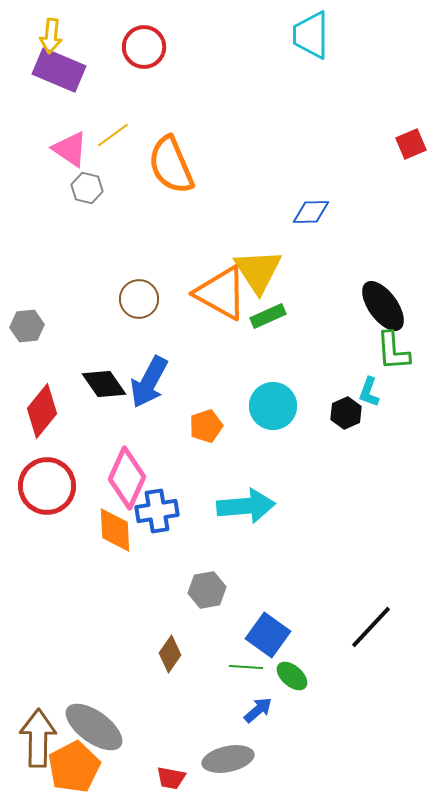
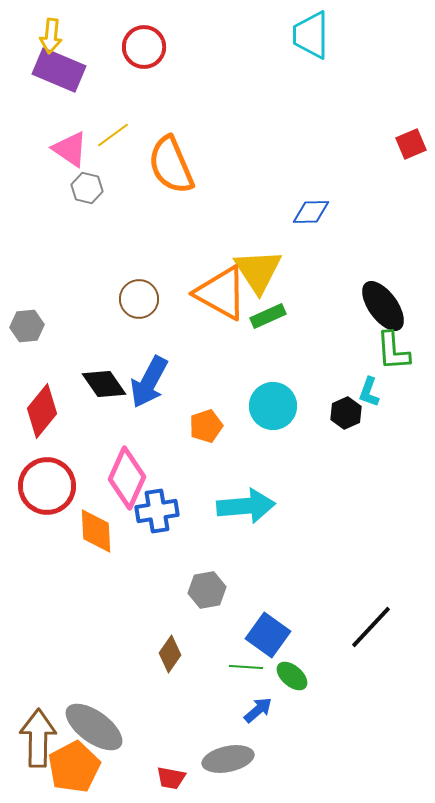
orange diamond at (115, 530): moved 19 px left, 1 px down
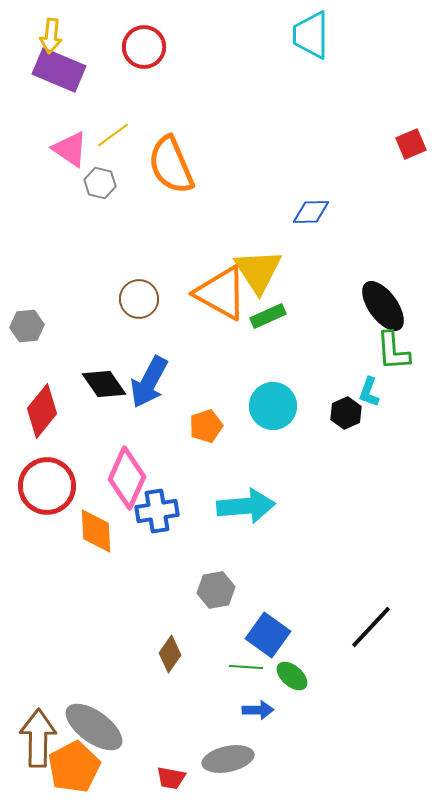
gray hexagon at (87, 188): moved 13 px right, 5 px up
gray hexagon at (207, 590): moved 9 px right
blue arrow at (258, 710): rotated 40 degrees clockwise
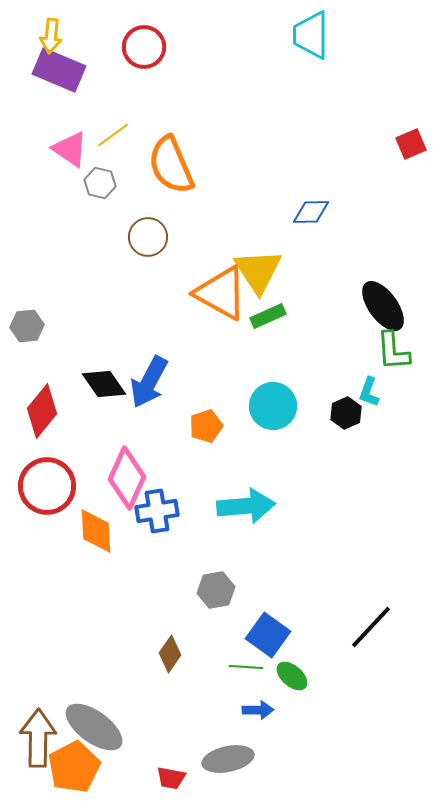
brown circle at (139, 299): moved 9 px right, 62 px up
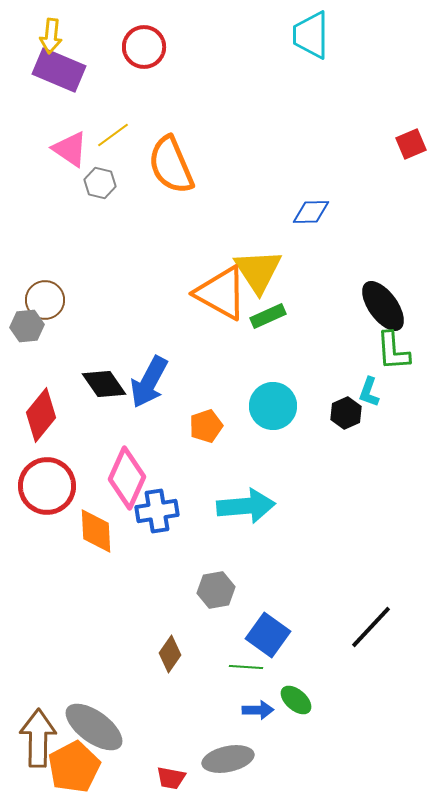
brown circle at (148, 237): moved 103 px left, 63 px down
red diamond at (42, 411): moved 1 px left, 4 px down
green ellipse at (292, 676): moved 4 px right, 24 px down
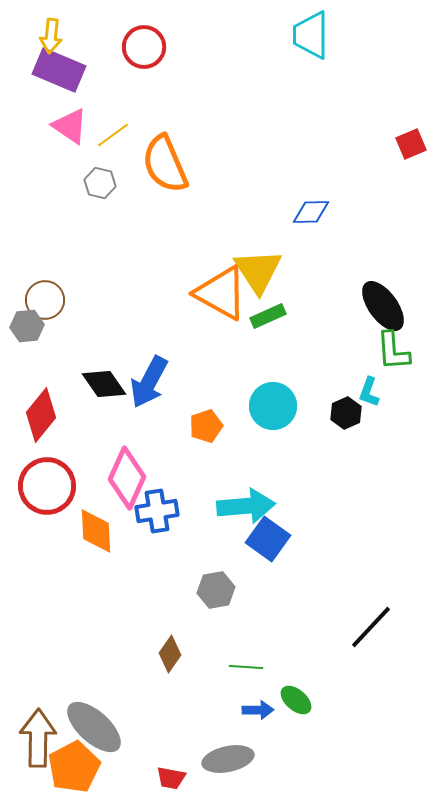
pink triangle at (70, 149): moved 23 px up
orange semicircle at (171, 165): moved 6 px left, 1 px up
blue square at (268, 635): moved 96 px up
gray ellipse at (94, 727): rotated 6 degrees clockwise
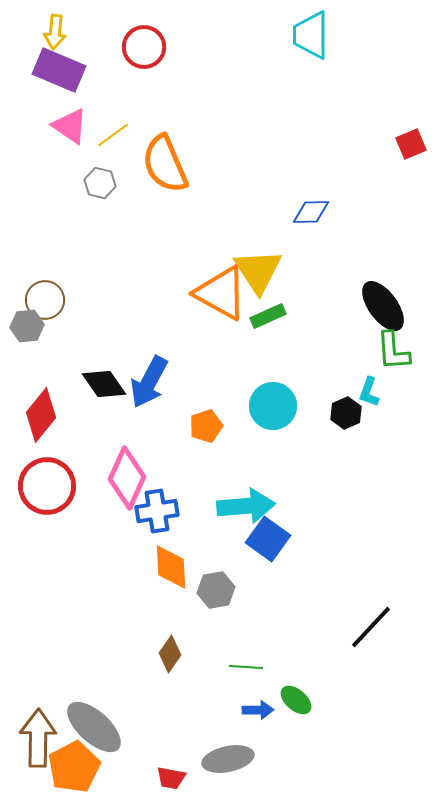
yellow arrow at (51, 36): moved 4 px right, 4 px up
orange diamond at (96, 531): moved 75 px right, 36 px down
